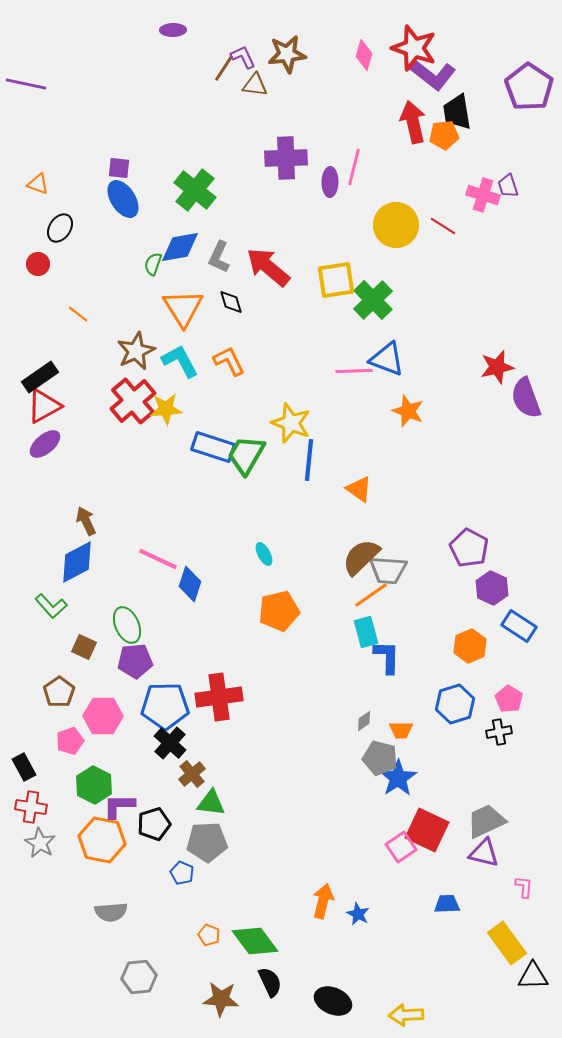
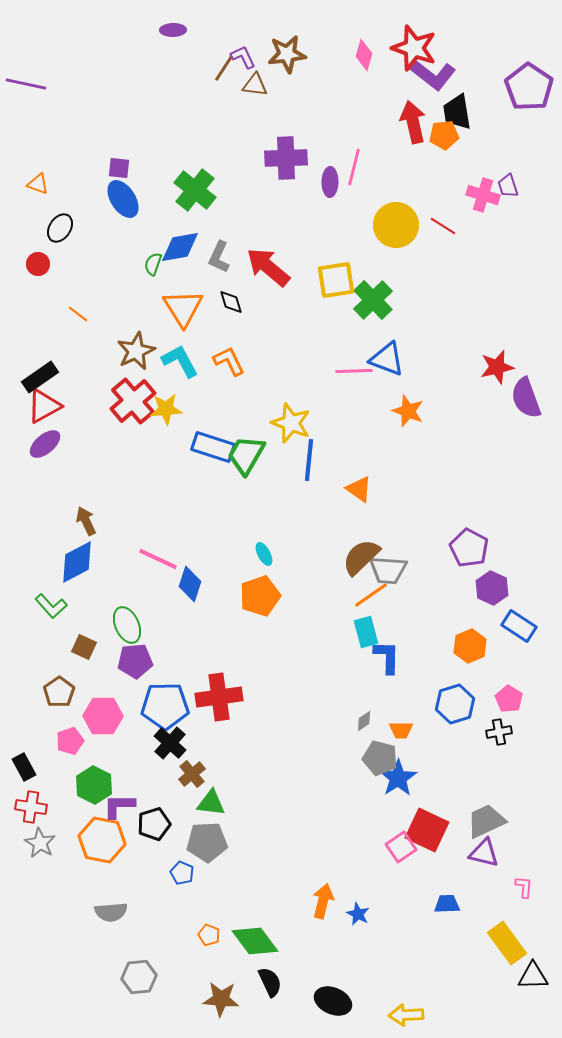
orange pentagon at (279, 611): moved 19 px left, 15 px up; rotated 6 degrees counterclockwise
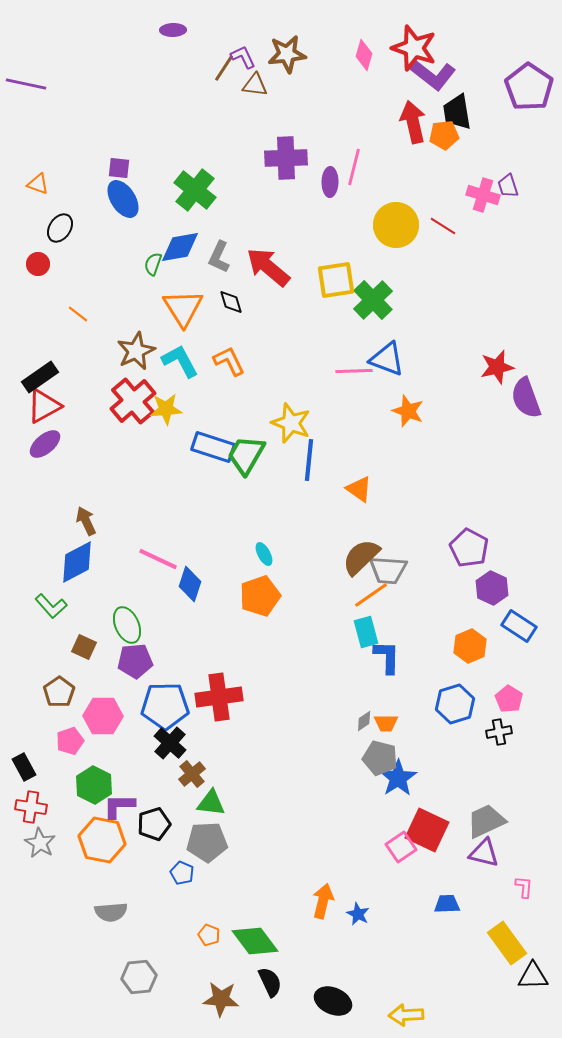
orange trapezoid at (401, 730): moved 15 px left, 7 px up
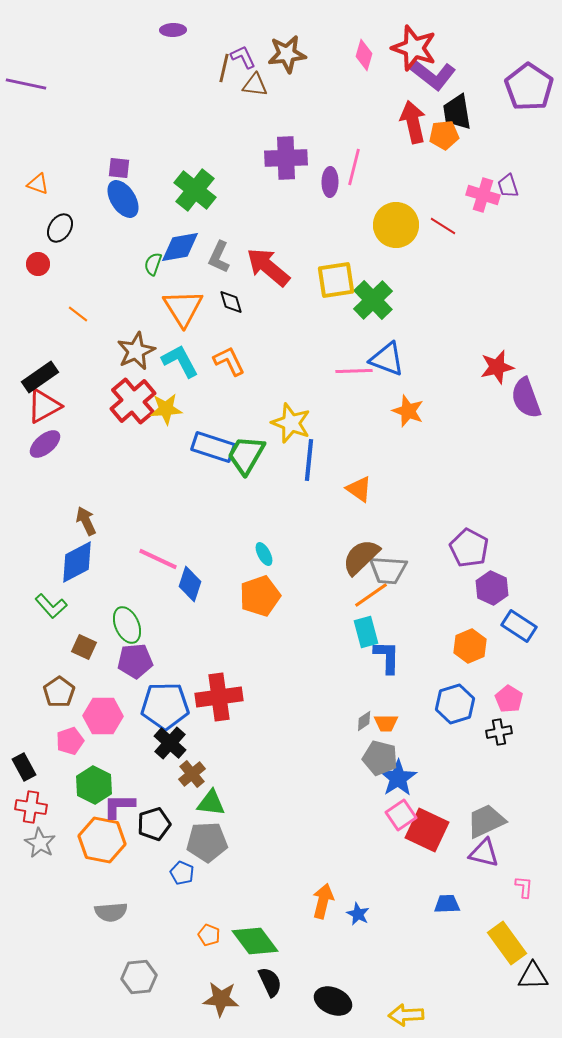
brown line at (224, 68): rotated 20 degrees counterclockwise
pink square at (401, 847): moved 32 px up
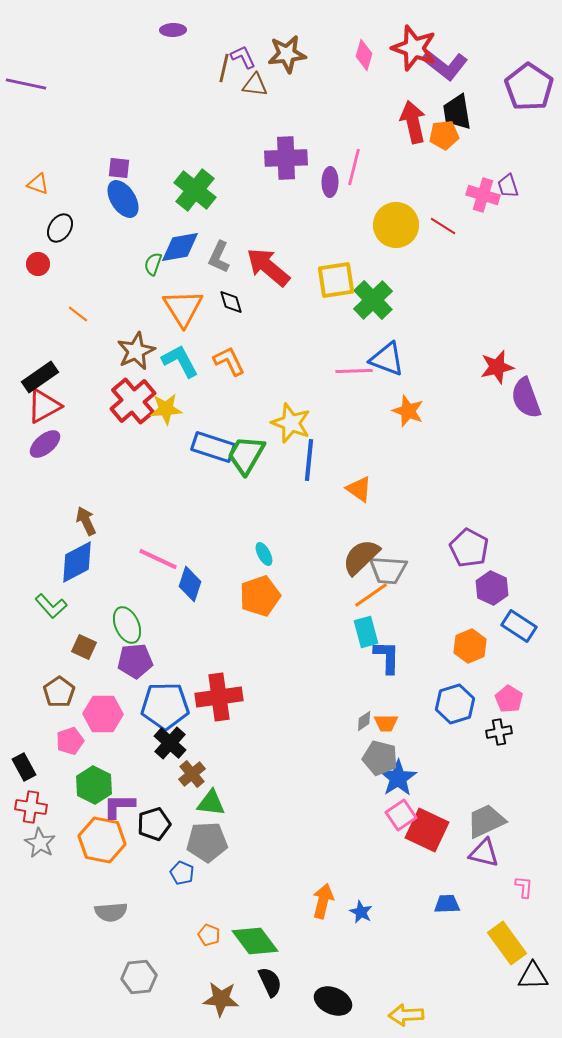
purple L-shape at (433, 75): moved 12 px right, 10 px up
pink hexagon at (103, 716): moved 2 px up
blue star at (358, 914): moved 3 px right, 2 px up
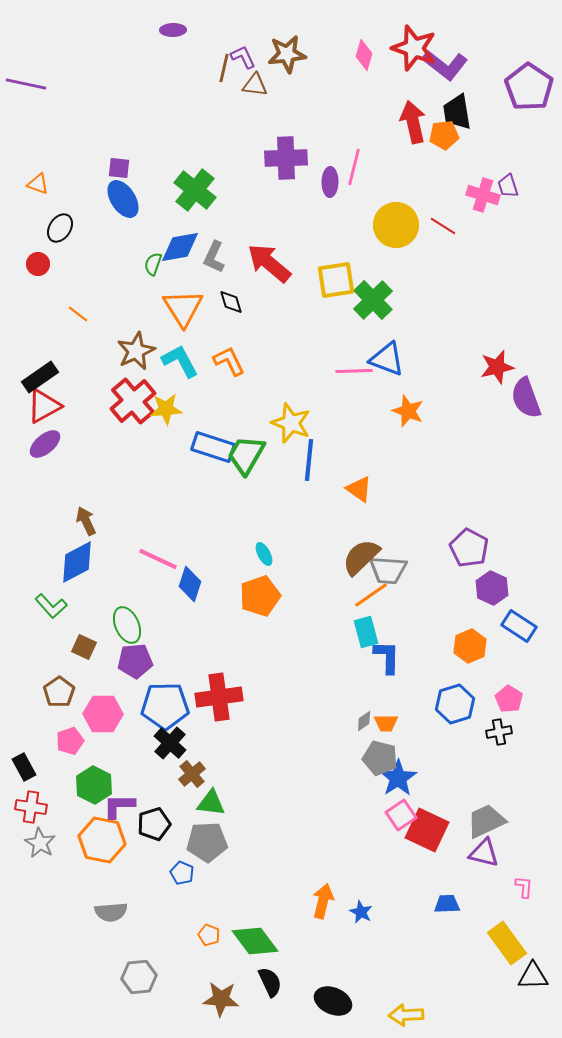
gray L-shape at (219, 257): moved 5 px left
red arrow at (268, 267): moved 1 px right, 4 px up
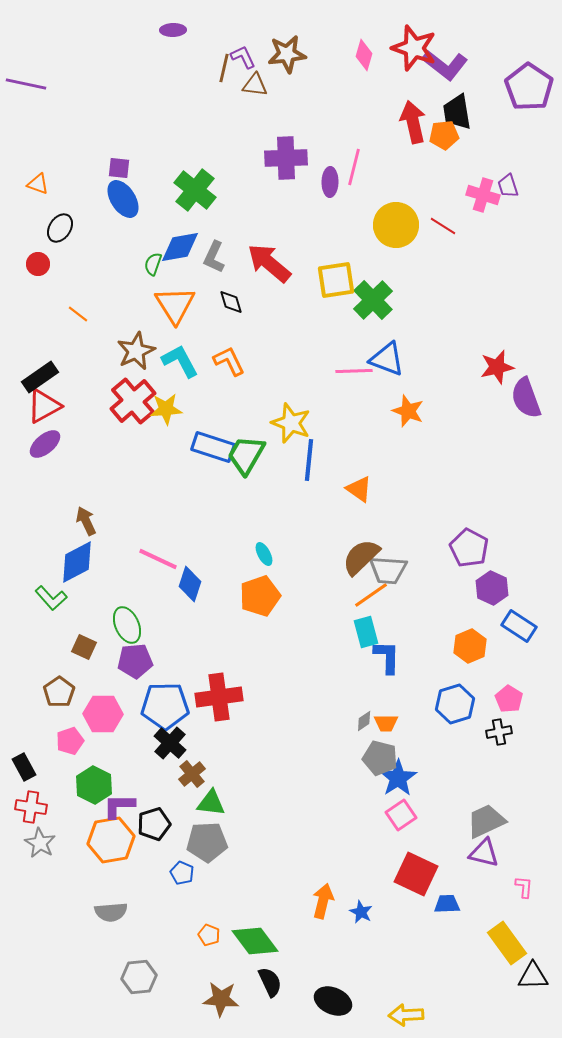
orange triangle at (183, 308): moved 8 px left, 3 px up
green L-shape at (51, 606): moved 8 px up
red square at (427, 830): moved 11 px left, 44 px down
orange hexagon at (102, 840): moved 9 px right; rotated 21 degrees counterclockwise
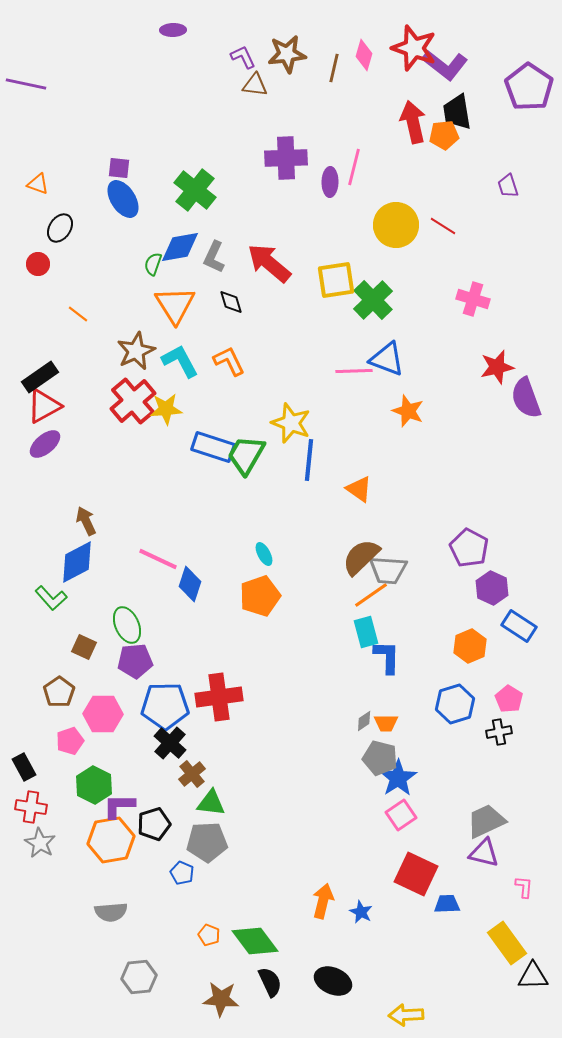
brown line at (224, 68): moved 110 px right
pink cross at (483, 195): moved 10 px left, 104 px down
black ellipse at (333, 1001): moved 20 px up
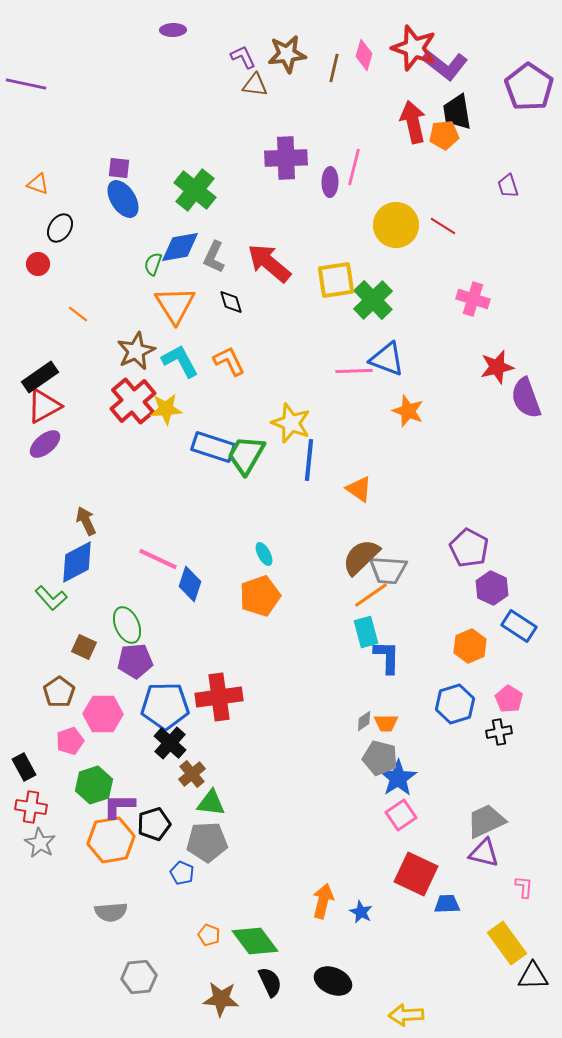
green hexagon at (94, 785): rotated 15 degrees clockwise
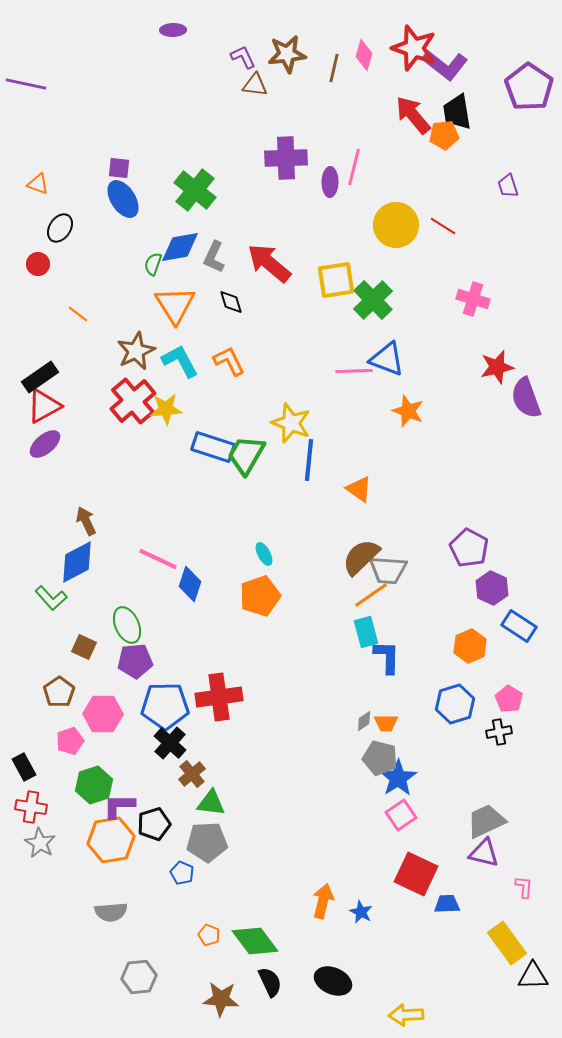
red arrow at (413, 122): moved 7 px up; rotated 27 degrees counterclockwise
